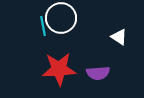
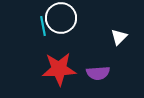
white triangle: rotated 42 degrees clockwise
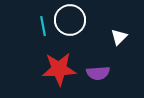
white circle: moved 9 px right, 2 px down
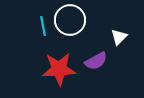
purple semicircle: moved 2 px left, 12 px up; rotated 25 degrees counterclockwise
